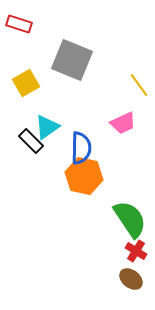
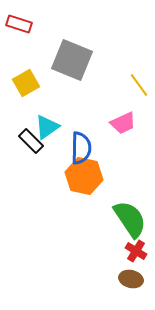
brown ellipse: rotated 25 degrees counterclockwise
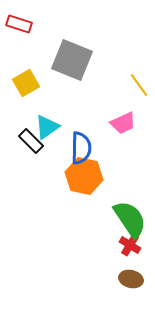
red cross: moved 6 px left, 6 px up
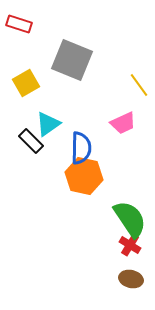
cyan triangle: moved 1 px right, 3 px up
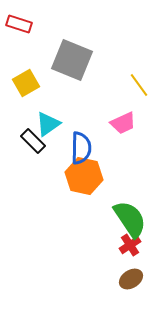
black rectangle: moved 2 px right
red cross: rotated 25 degrees clockwise
brown ellipse: rotated 45 degrees counterclockwise
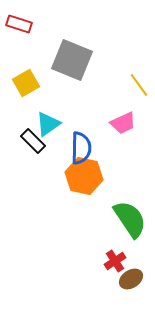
red cross: moved 15 px left, 16 px down
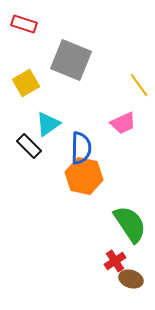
red rectangle: moved 5 px right
gray square: moved 1 px left
black rectangle: moved 4 px left, 5 px down
green semicircle: moved 5 px down
brown ellipse: rotated 50 degrees clockwise
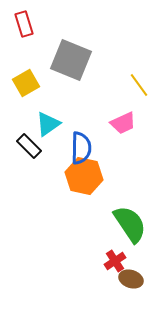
red rectangle: rotated 55 degrees clockwise
